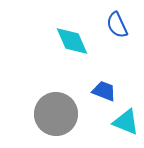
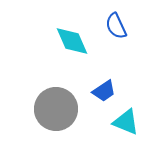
blue semicircle: moved 1 px left, 1 px down
blue trapezoid: rotated 125 degrees clockwise
gray circle: moved 5 px up
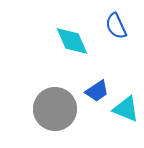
blue trapezoid: moved 7 px left
gray circle: moved 1 px left
cyan triangle: moved 13 px up
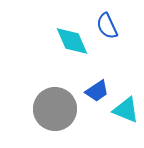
blue semicircle: moved 9 px left
cyan triangle: moved 1 px down
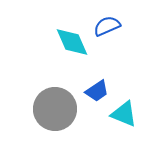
blue semicircle: rotated 92 degrees clockwise
cyan diamond: moved 1 px down
cyan triangle: moved 2 px left, 4 px down
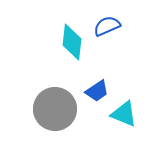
cyan diamond: rotated 30 degrees clockwise
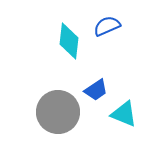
cyan diamond: moved 3 px left, 1 px up
blue trapezoid: moved 1 px left, 1 px up
gray circle: moved 3 px right, 3 px down
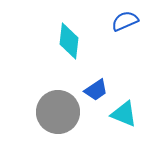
blue semicircle: moved 18 px right, 5 px up
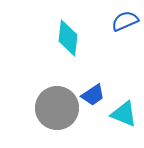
cyan diamond: moved 1 px left, 3 px up
blue trapezoid: moved 3 px left, 5 px down
gray circle: moved 1 px left, 4 px up
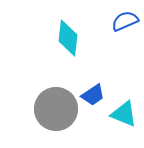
gray circle: moved 1 px left, 1 px down
